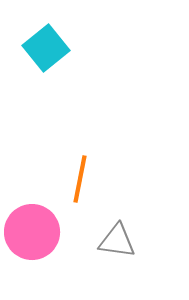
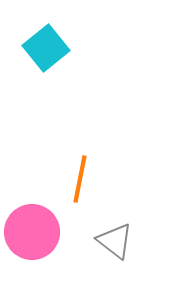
gray triangle: moved 2 px left; rotated 30 degrees clockwise
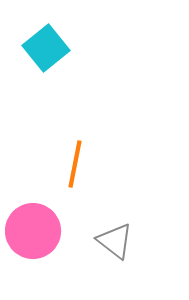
orange line: moved 5 px left, 15 px up
pink circle: moved 1 px right, 1 px up
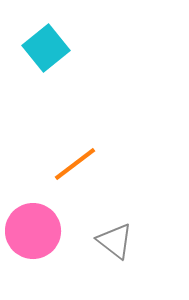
orange line: rotated 42 degrees clockwise
